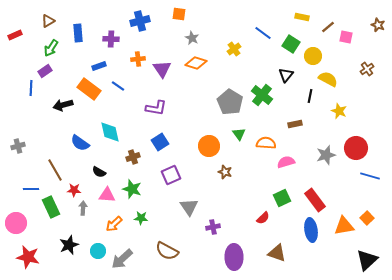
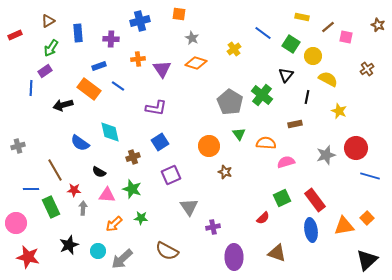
black line at (310, 96): moved 3 px left, 1 px down
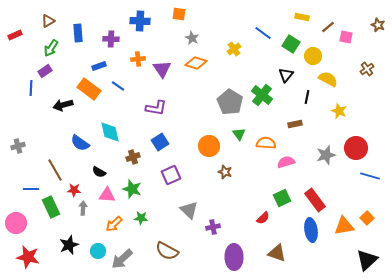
blue cross at (140, 21): rotated 18 degrees clockwise
gray triangle at (189, 207): moved 3 px down; rotated 12 degrees counterclockwise
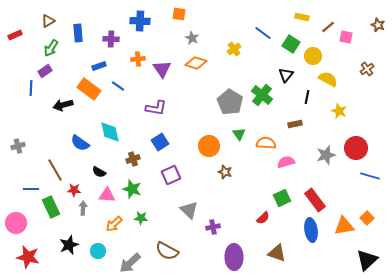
brown cross at (133, 157): moved 2 px down
gray arrow at (122, 259): moved 8 px right, 4 px down
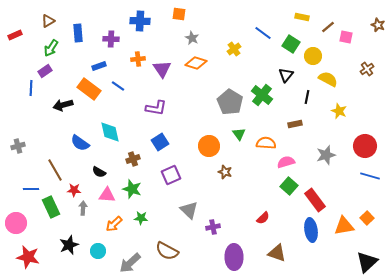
red circle at (356, 148): moved 9 px right, 2 px up
green square at (282, 198): moved 7 px right, 12 px up; rotated 24 degrees counterclockwise
black triangle at (367, 260): moved 2 px down
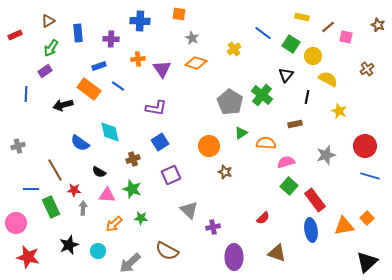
blue line at (31, 88): moved 5 px left, 6 px down
green triangle at (239, 134): moved 2 px right, 1 px up; rotated 32 degrees clockwise
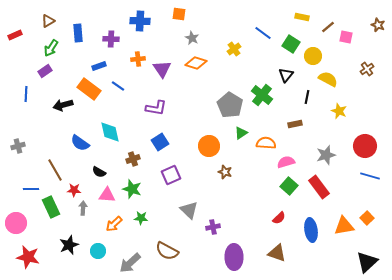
gray pentagon at (230, 102): moved 3 px down
red rectangle at (315, 200): moved 4 px right, 13 px up
red semicircle at (263, 218): moved 16 px right
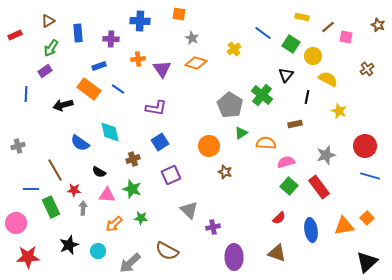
blue line at (118, 86): moved 3 px down
red star at (28, 257): rotated 15 degrees counterclockwise
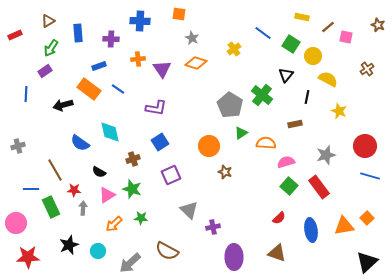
pink triangle at (107, 195): rotated 36 degrees counterclockwise
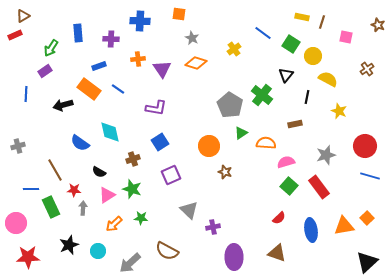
brown triangle at (48, 21): moved 25 px left, 5 px up
brown line at (328, 27): moved 6 px left, 5 px up; rotated 32 degrees counterclockwise
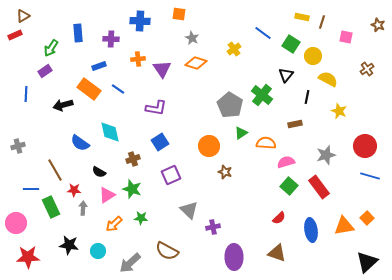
black star at (69, 245): rotated 30 degrees clockwise
